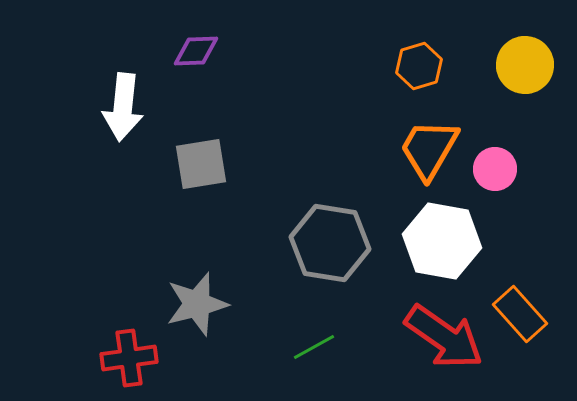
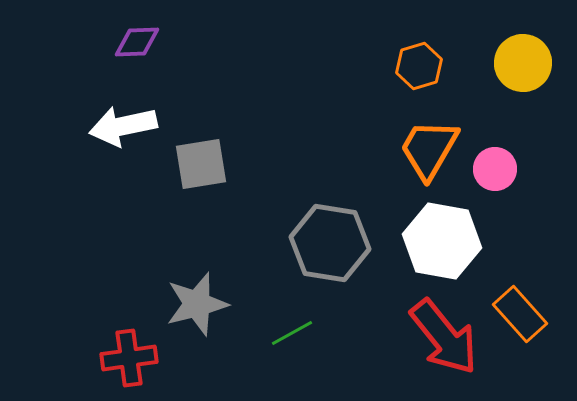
purple diamond: moved 59 px left, 9 px up
yellow circle: moved 2 px left, 2 px up
white arrow: moved 19 px down; rotated 72 degrees clockwise
red arrow: rotated 16 degrees clockwise
green line: moved 22 px left, 14 px up
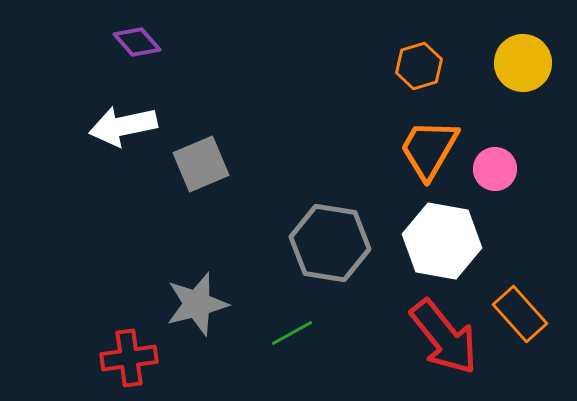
purple diamond: rotated 51 degrees clockwise
gray square: rotated 14 degrees counterclockwise
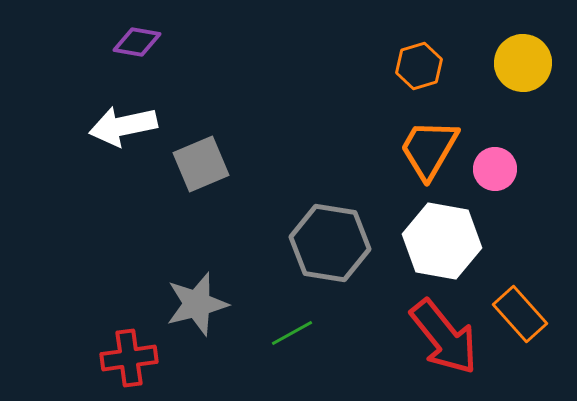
purple diamond: rotated 39 degrees counterclockwise
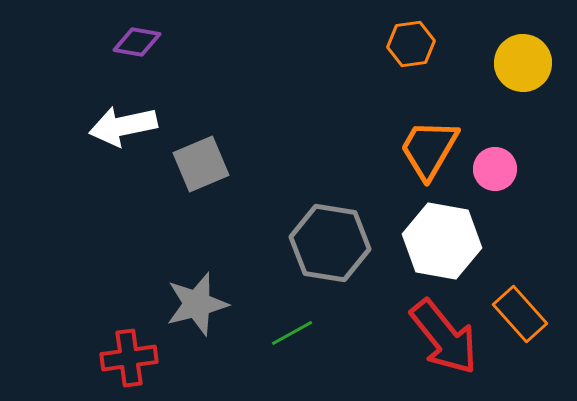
orange hexagon: moved 8 px left, 22 px up; rotated 9 degrees clockwise
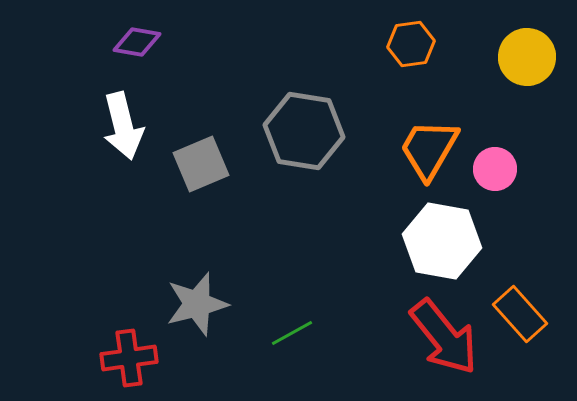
yellow circle: moved 4 px right, 6 px up
white arrow: rotated 92 degrees counterclockwise
gray hexagon: moved 26 px left, 112 px up
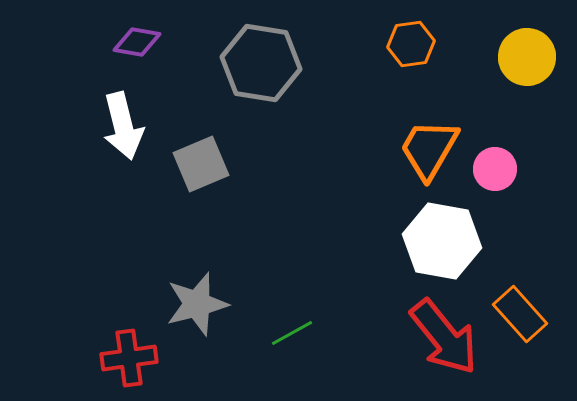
gray hexagon: moved 43 px left, 68 px up
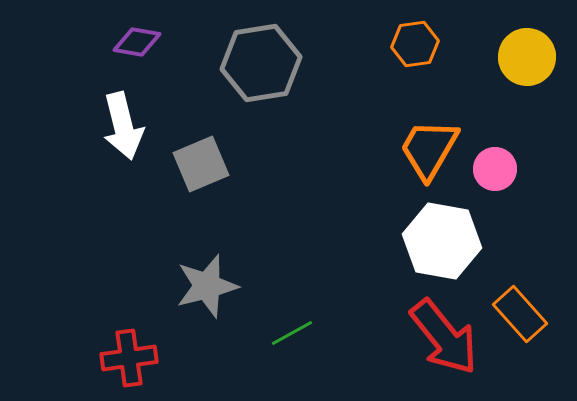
orange hexagon: moved 4 px right
gray hexagon: rotated 18 degrees counterclockwise
gray star: moved 10 px right, 18 px up
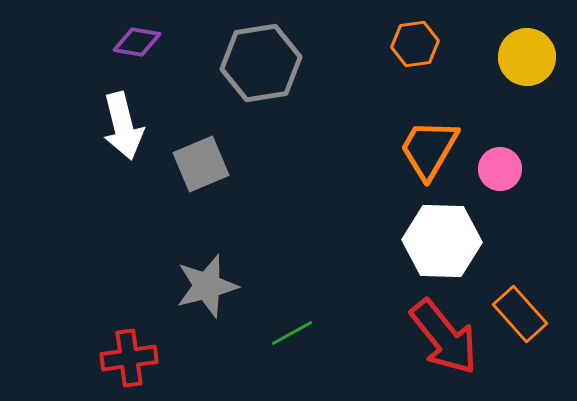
pink circle: moved 5 px right
white hexagon: rotated 8 degrees counterclockwise
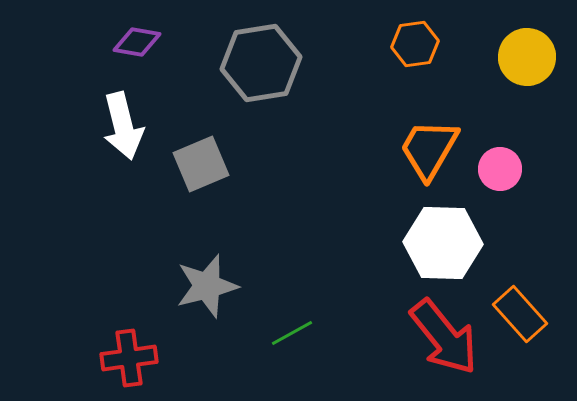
white hexagon: moved 1 px right, 2 px down
